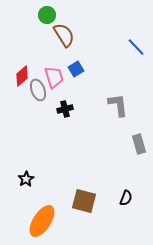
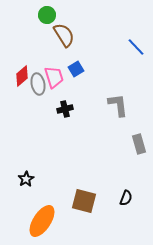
gray ellipse: moved 6 px up; rotated 10 degrees clockwise
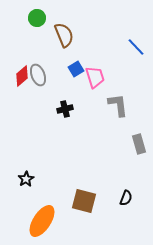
green circle: moved 10 px left, 3 px down
brown semicircle: rotated 10 degrees clockwise
pink trapezoid: moved 41 px right
gray ellipse: moved 9 px up; rotated 10 degrees counterclockwise
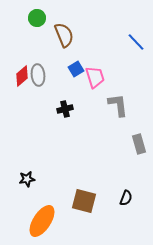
blue line: moved 5 px up
gray ellipse: rotated 15 degrees clockwise
black star: moved 1 px right; rotated 21 degrees clockwise
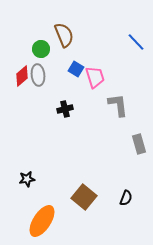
green circle: moved 4 px right, 31 px down
blue square: rotated 28 degrees counterclockwise
brown square: moved 4 px up; rotated 25 degrees clockwise
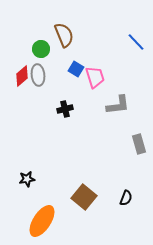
gray L-shape: rotated 90 degrees clockwise
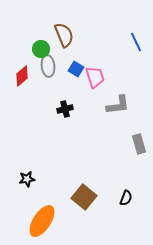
blue line: rotated 18 degrees clockwise
gray ellipse: moved 10 px right, 9 px up
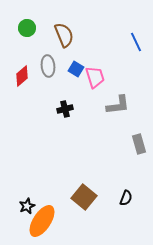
green circle: moved 14 px left, 21 px up
black star: moved 27 px down; rotated 14 degrees counterclockwise
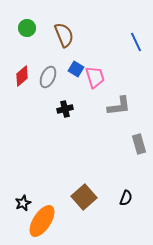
gray ellipse: moved 11 px down; rotated 30 degrees clockwise
gray L-shape: moved 1 px right, 1 px down
brown square: rotated 10 degrees clockwise
black star: moved 4 px left, 3 px up
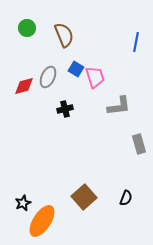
blue line: rotated 36 degrees clockwise
red diamond: moved 2 px right, 10 px down; rotated 25 degrees clockwise
